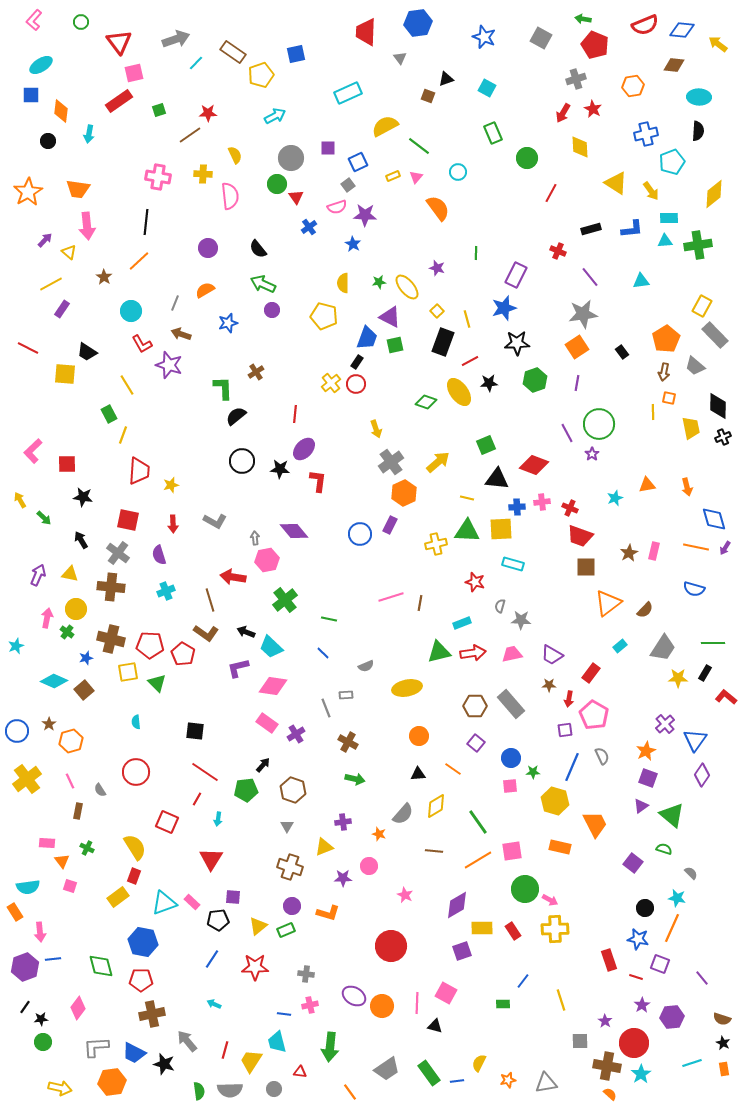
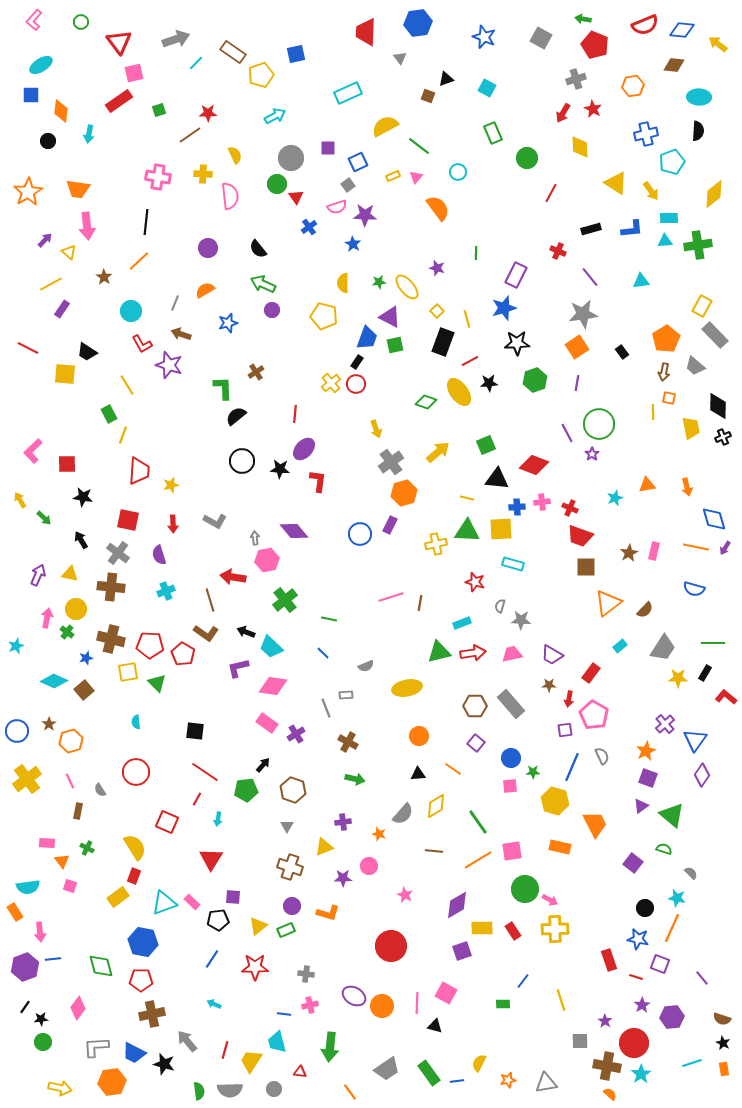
yellow arrow at (438, 462): moved 10 px up
orange hexagon at (404, 493): rotated 10 degrees clockwise
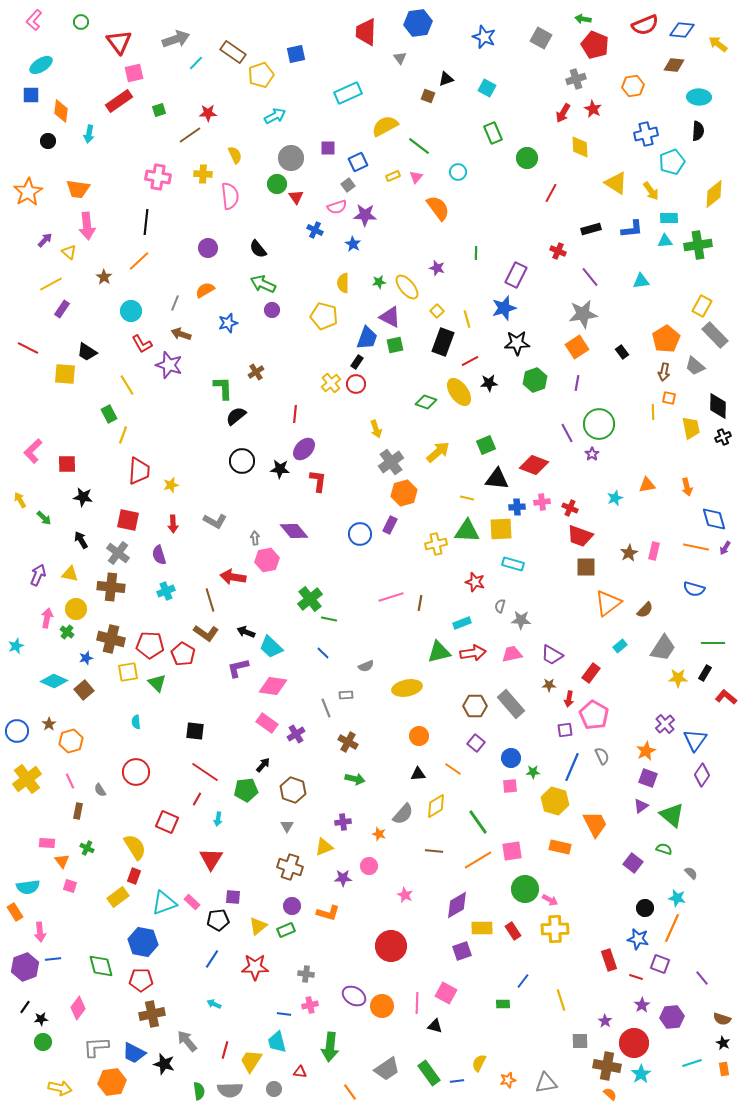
blue cross at (309, 227): moved 6 px right, 3 px down; rotated 28 degrees counterclockwise
green cross at (285, 600): moved 25 px right, 1 px up
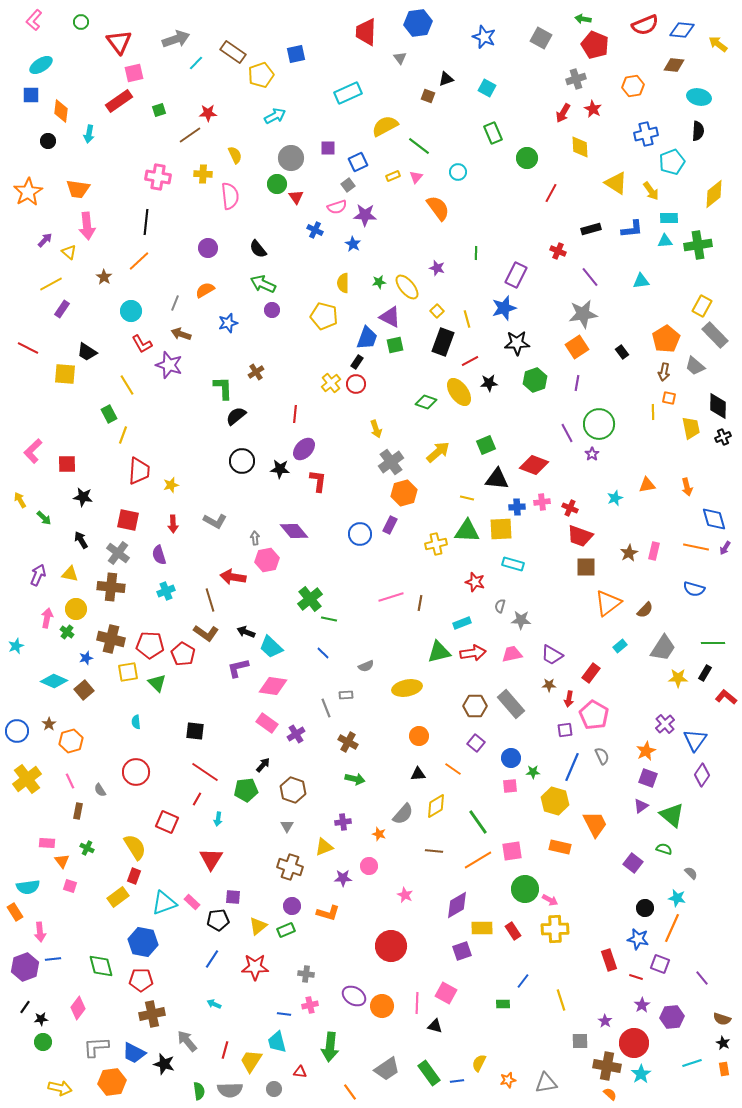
cyan ellipse at (699, 97): rotated 10 degrees clockwise
